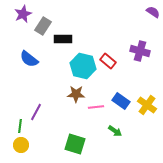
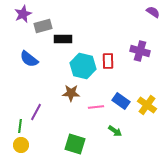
gray rectangle: rotated 42 degrees clockwise
red rectangle: rotated 49 degrees clockwise
brown star: moved 5 px left, 1 px up
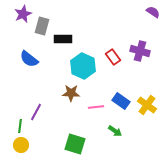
gray rectangle: moved 1 px left; rotated 60 degrees counterclockwise
red rectangle: moved 5 px right, 4 px up; rotated 35 degrees counterclockwise
cyan hexagon: rotated 10 degrees clockwise
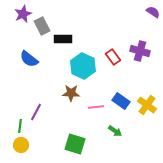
gray rectangle: rotated 42 degrees counterclockwise
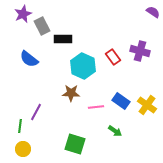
yellow circle: moved 2 px right, 4 px down
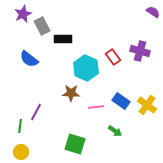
cyan hexagon: moved 3 px right, 2 px down
yellow circle: moved 2 px left, 3 px down
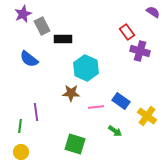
red rectangle: moved 14 px right, 25 px up
yellow cross: moved 11 px down
purple line: rotated 36 degrees counterclockwise
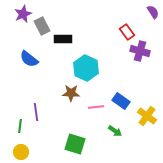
purple semicircle: rotated 24 degrees clockwise
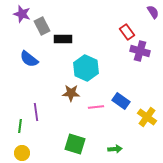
purple star: moved 1 px left; rotated 30 degrees counterclockwise
yellow cross: moved 1 px down
green arrow: moved 18 px down; rotated 40 degrees counterclockwise
yellow circle: moved 1 px right, 1 px down
